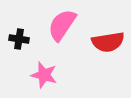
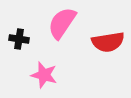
pink semicircle: moved 2 px up
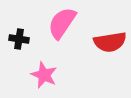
red semicircle: moved 2 px right
pink star: rotated 8 degrees clockwise
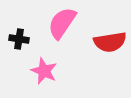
pink star: moved 4 px up
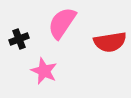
black cross: rotated 30 degrees counterclockwise
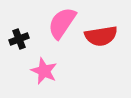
red semicircle: moved 9 px left, 6 px up
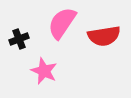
red semicircle: moved 3 px right
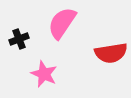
red semicircle: moved 7 px right, 17 px down
pink star: moved 3 px down
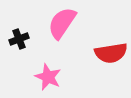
pink star: moved 4 px right, 3 px down
